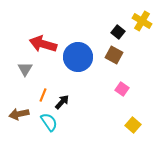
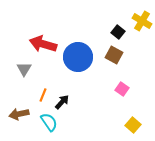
gray triangle: moved 1 px left
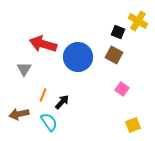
yellow cross: moved 4 px left
black square: rotated 16 degrees counterclockwise
yellow square: rotated 28 degrees clockwise
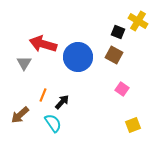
gray triangle: moved 6 px up
brown arrow: moved 1 px right, 1 px down; rotated 30 degrees counterclockwise
cyan semicircle: moved 4 px right, 1 px down
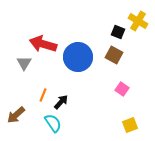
black arrow: moved 1 px left
brown arrow: moved 4 px left
yellow square: moved 3 px left
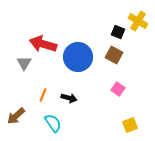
pink square: moved 4 px left
black arrow: moved 8 px right, 4 px up; rotated 63 degrees clockwise
brown arrow: moved 1 px down
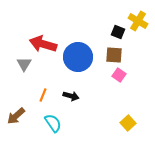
brown square: rotated 24 degrees counterclockwise
gray triangle: moved 1 px down
pink square: moved 1 px right, 14 px up
black arrow: moved 2 px right, 2 px up
yellow square: moved 2 px left, 2 px up; rotated 21 degrees counterclockwise
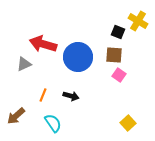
gray triangle: rotated 35 degrees clockwise
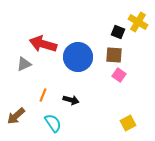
yellow cross: moved 1 px down
black arrow: moved 4 px down
yellow square: rotated 14 degrees clockwise
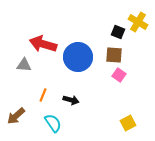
gray triangle: moved 1 px down; rotated 28 degrees clockwise
